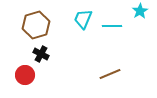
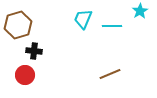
brown hexagon: moved 18 px left
black cross: moved 7 px left, 3 px up; rotated 21 degrees counterclockwise
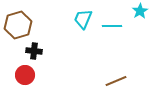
brown line: moved 6 px right, 7 px down
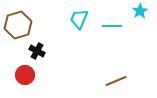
cyan trapezoid: moved 4 px left
black cross: moved 3 px right; rotated 21 degrees clockwise
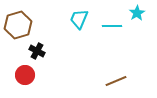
cyan star: moved 3 px left, 2 px down
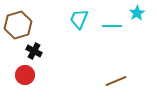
black cross: moved 3 px left
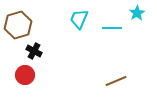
cyan line: moved 2 px down
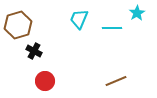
red circle: moved 20 px right, 6 px down
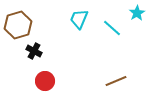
cyan line: rotated 42 degrees clockwise
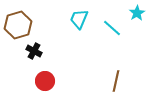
brown line: rotated 55 degrees counterclockwise
